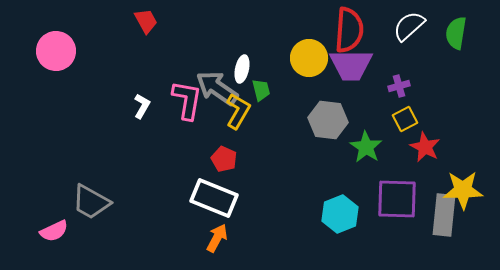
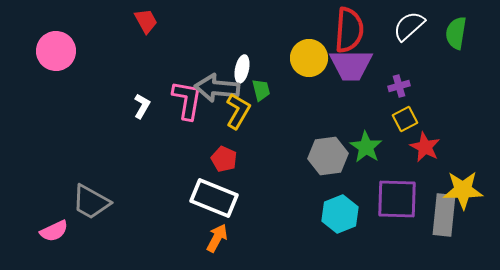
gray arrow: rotated 30 degrees counterclockwise
gray hexagon: moved 36 px down; rotated 15 degrees counterclockwise
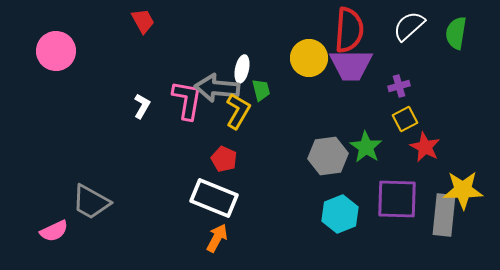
red trapezoid: moved 3 px left
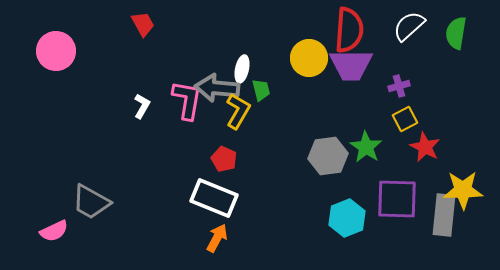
red trapezoid: moved 3 px down
cyan hexagon: moved 7 px right, 4 px down
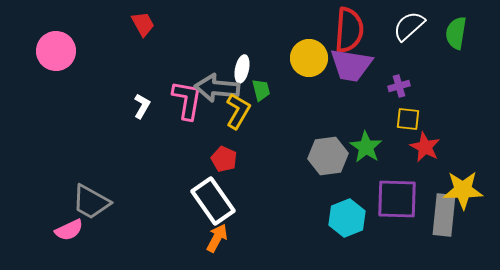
purple trapezoid: rotated 9 degrees clockwise
yellow square: moved 3 px right; rotated 35 degrees clockwise
white rectangle: moved 1 px left, 3 px down; rotated 33 degrees clockwise
pink semicircle: moved 15 px right, 1 px up
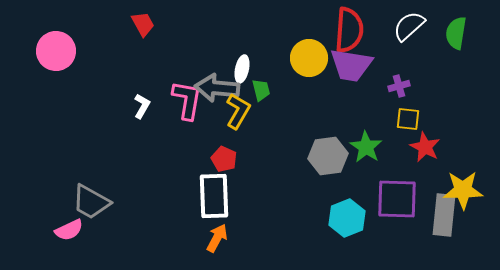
white rectangle: moved 1 px right, 5 px up; rotated 33 degrees clockwise
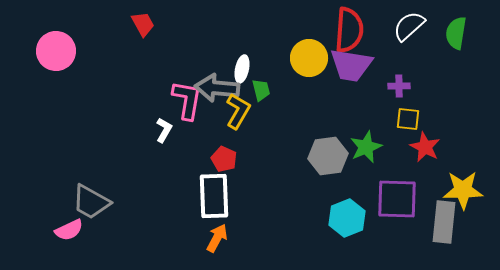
purple cross: rotated 15 degrees clockwise
white L-shape: moved 22 px right, 24 px down
green star: rotated 16 degrees clockwise
gray rectangle: moved 7 px down
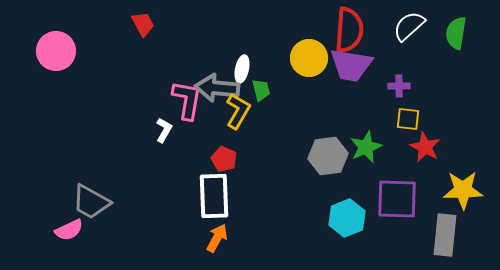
gray rectangle: moved 1 px right, 13 px down
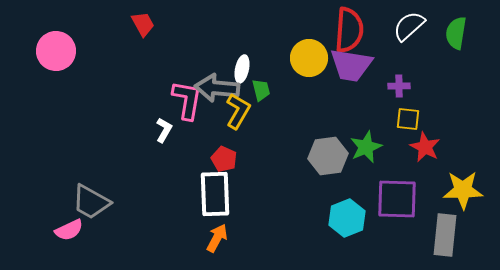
white rectangle: moved 1 px right, 2 px up
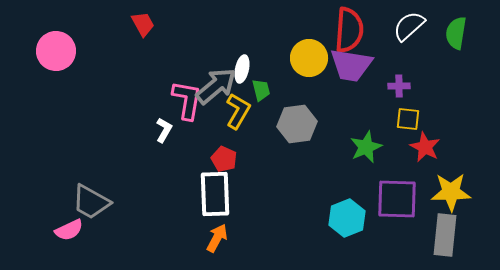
gray arrow: moved 1 px left, 2 px up; rotated 135 degrees clockwise
gray hexagon: moved 31 px left, 32 px up
yellow star: moved 12 px left, 2 px down
